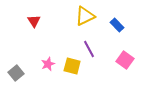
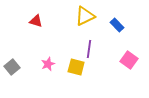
red triangle: moved 2 px right; rotated 40 degrees counterclockwise
purple line: rotated 36 degrees clockwise
pink square: moved 4 px right
yellow square: moved 4 px right, 1 px down
gray square: moved 4 px left, 6 px up
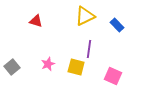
pink square: moved 16 px left, 16 px down; rotated 12 degrees counterclockwise
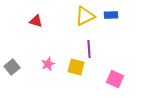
blue rectangle: moved 6 px left, 10 px up; rotated 48 degrees counterclockwise
purple line: rotated 12 degrees counterclockwise
pink square: moved 2 px right, 3 px down
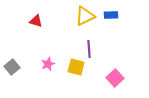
pink square: moved 1 px up; rotated 24 degrees clockwise
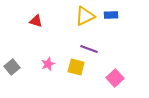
purple line: rotated 66 degrees counterclockwise
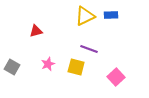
red triangle: moved 10 px down; rotated 32 degrees counterclockwise
gray square: rotated 21 degrees counterclockwise
pink square: moved 1 px right, 1 px up
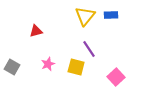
yellow triangle: rotated 25 degrees counterclockwise
purple line: rotated 36 degrees clockwise
